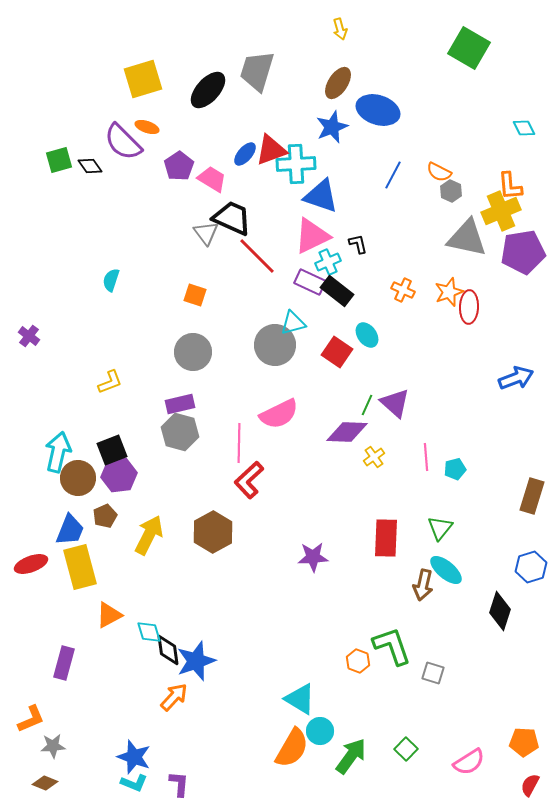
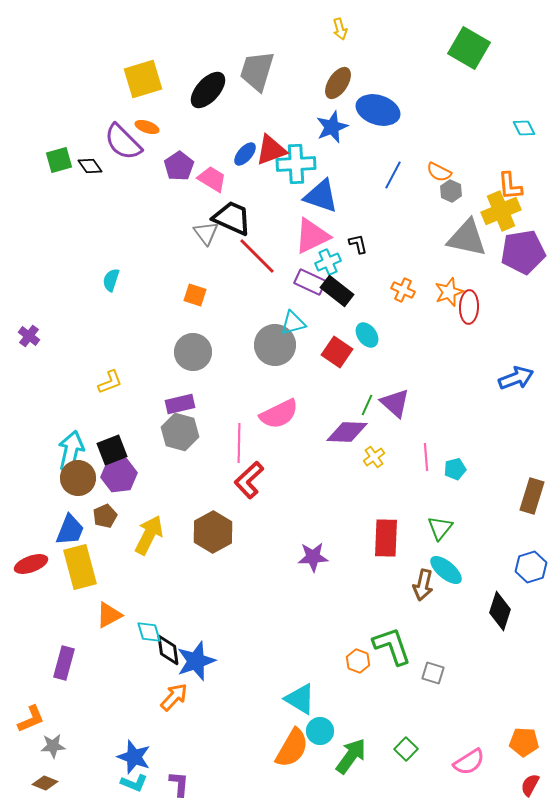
cyan arrow at (58, 452): moved 13 px right, 1 px up
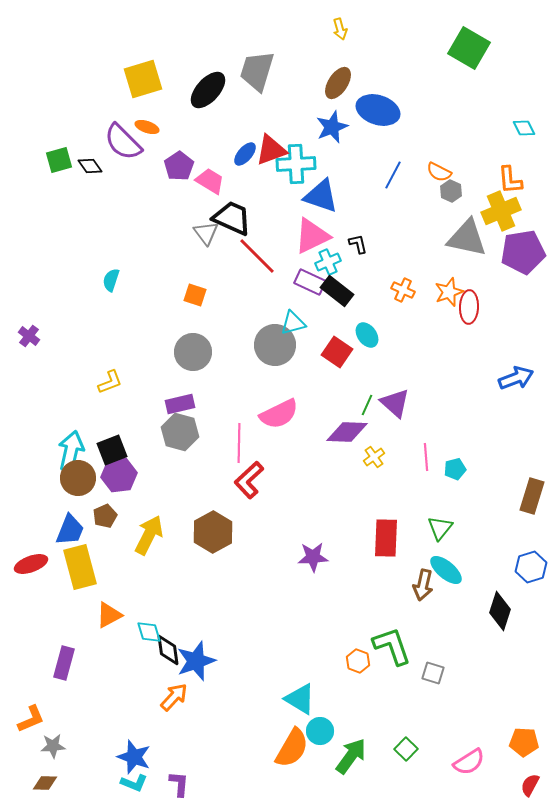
pink trapezoid at (212, 179): moved 2 px left, 2 px down
orange L-shape at (510, 186): moved 6 px up
brown diamond at (45, 783): rotated 20 degrees counterclockwise
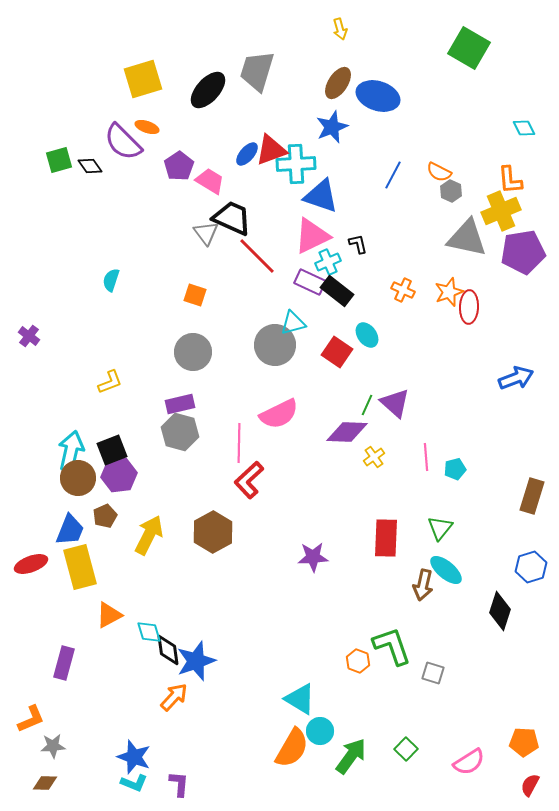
blue ellipse at (378, 110): moved 14 px up
blue ellipse at (245, 154): moved 2 px right
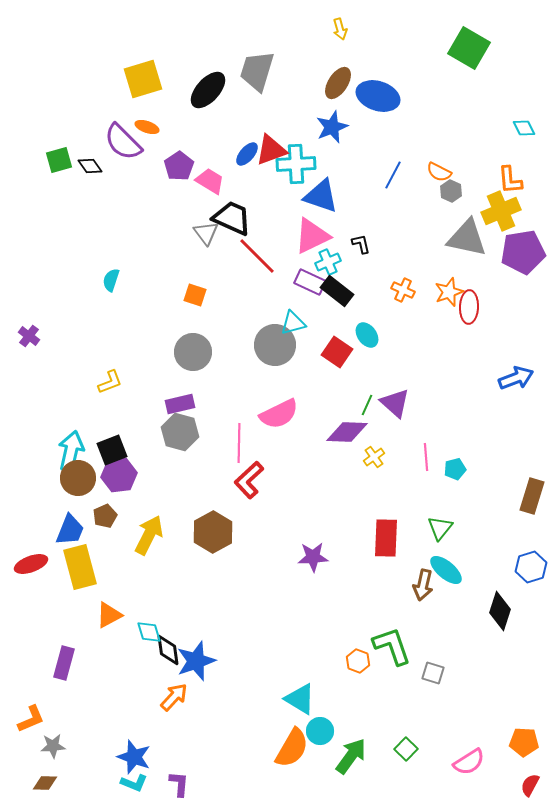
black L-shape at (358, 244): moved 3 px right
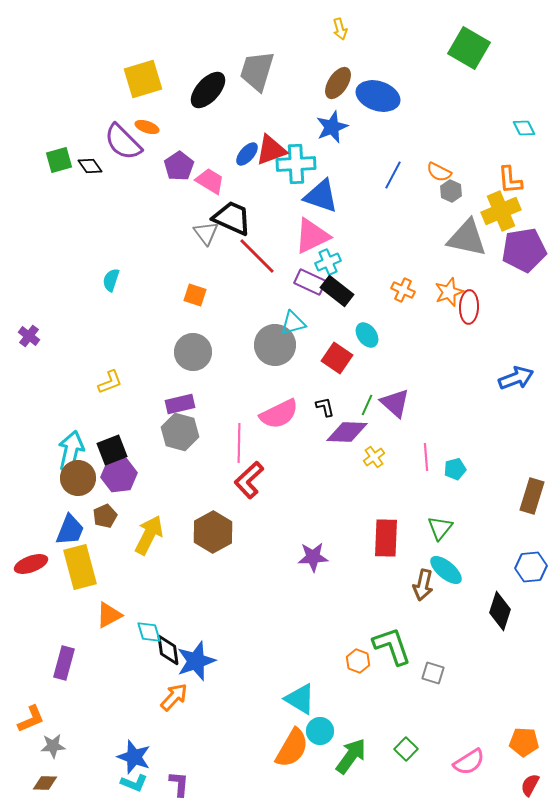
black L-shape at (361, 244): moved 36 px left, 163 px down
purple pentagon at (523, 252): moved 1 px right, 2 px up
red square at (337, 352): moved 6 px down
blue hexagon at (531, 567): rotated 12 degrees clockwise
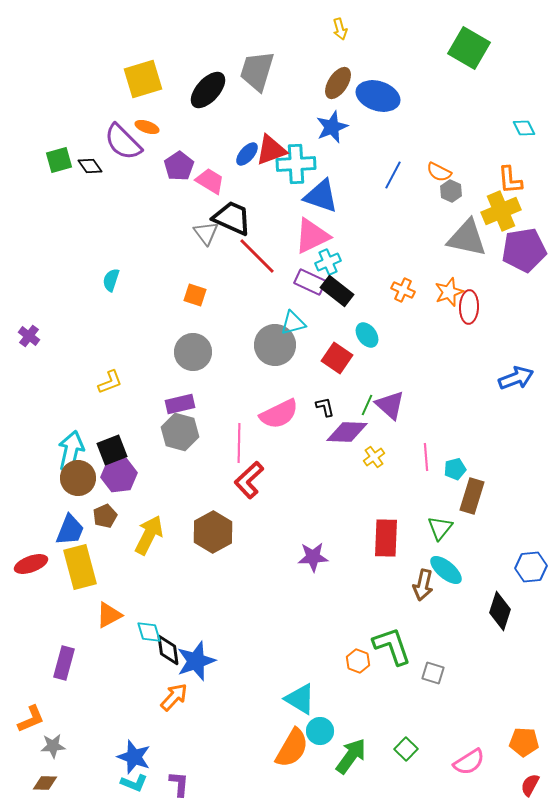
purple triangle at (395, 403): moved 5 px left, 2 px down
brown rectangle at (532, 496): moved 60 px left
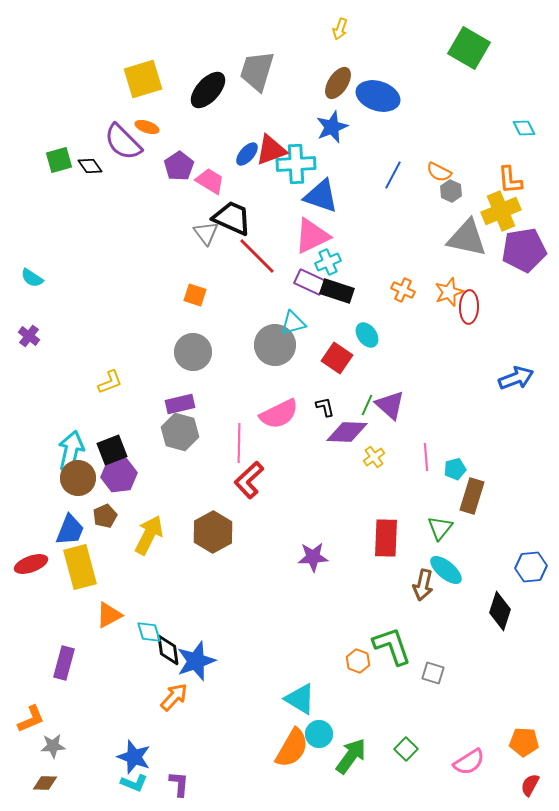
yellow arrow at (340, 29): rotated 35 degrees clockwise
cyan semicircle at (111, 280): moved 79 px left, 2 px up; rotated 75 degrees counterclockwise
black rectangle at (337, 291): rotated 20 degrees counterclockwise
cyan circle at (320, 731): moved 1 px left, 3 px down
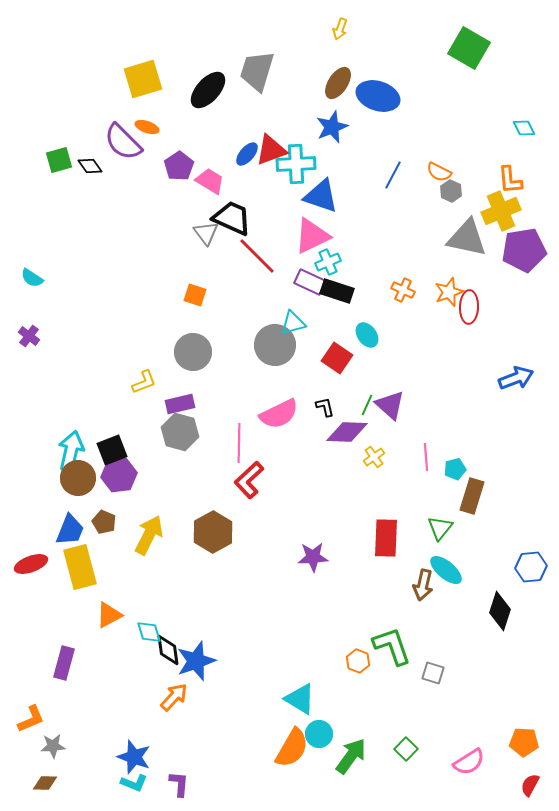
yellow L-shape at (110, 382): moved 34 px right
brown pentagon at (105, 516): moved 1 px left, 6 px down; rotated 25 degrees counterclockwise
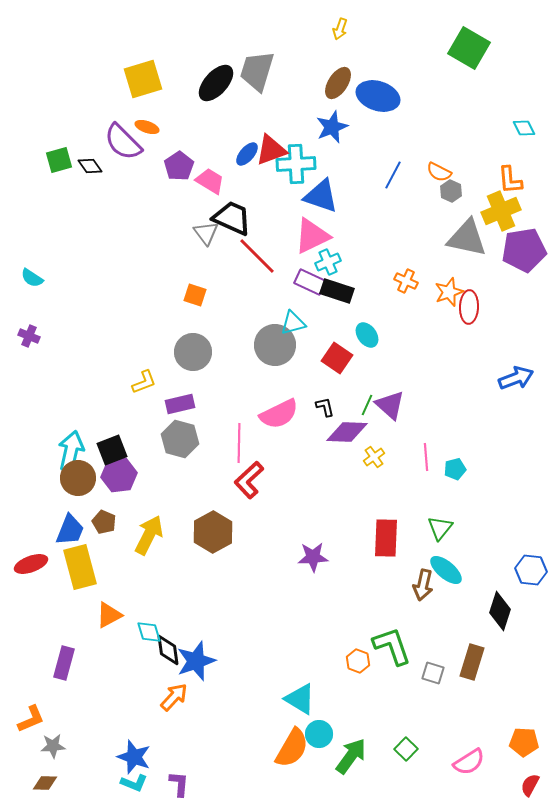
black ellipse at (208, 90): moved 8 px right, 7 px up
orange cross at (403, 290): moved 3 px right, 9 px up
purple cross at (29, 336): rotated 15 degrees counterclockwise
gray hexagon at (180, 432): moved 7 px down
brown rectangle at (472, 496): moved 166 px down
blue hexagon at (531, 567): moved 3 px down; rotated 12 degrees clockwise
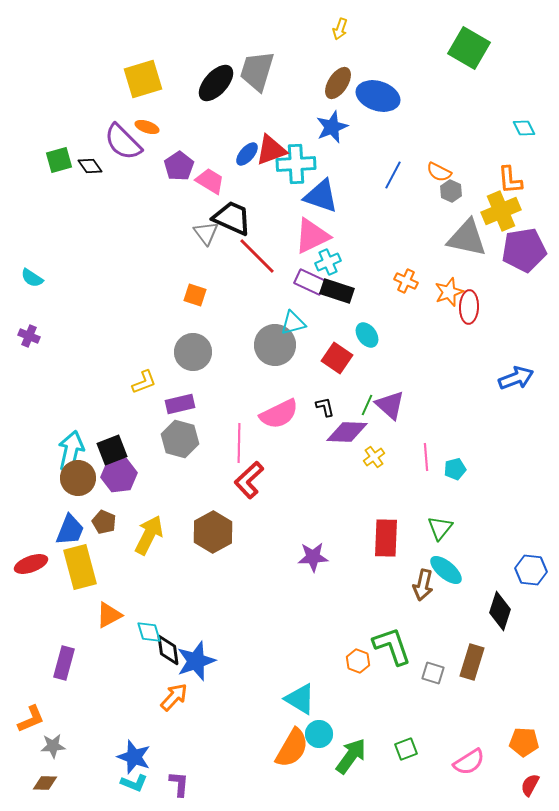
green square at (406, 749): rotated 25 degrees clockwise
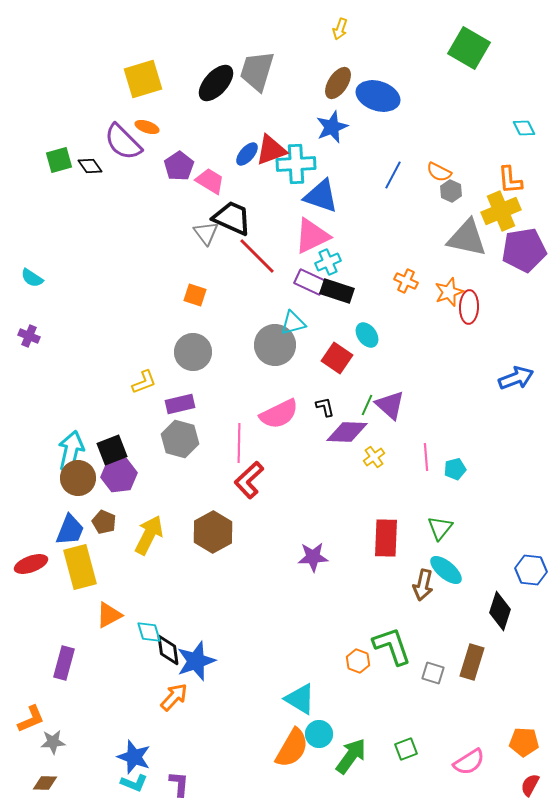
gray star at (53, 746): moved 4 px up
